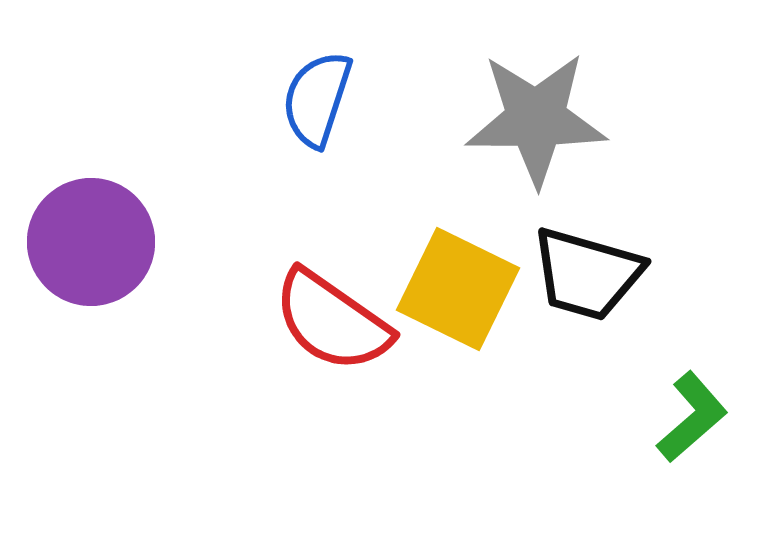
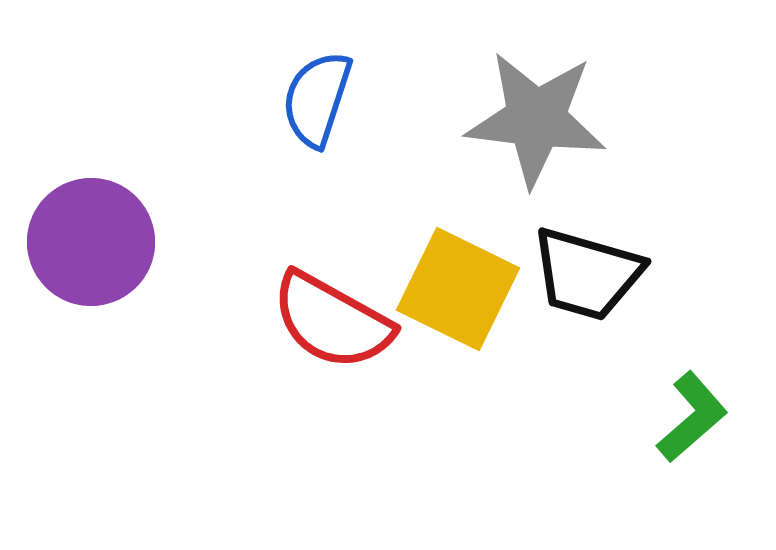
gray star: rotated 7 degrees clockwise
red semicircle: rotated 6 degrees counterclockwise
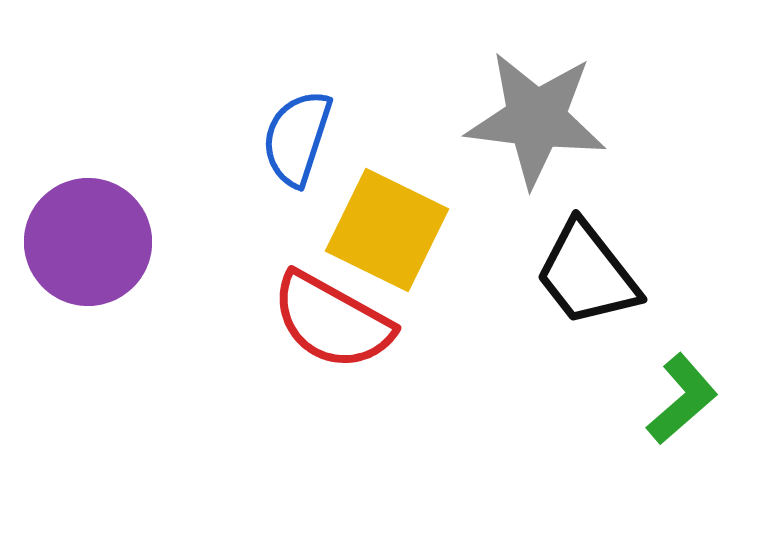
blue semicircle: moved 20 px left, 39 px down
purple circle: moved 3 px left
black trapezoid: rotated 36 degrees clockwise
yellow square: moved 71 px left, 59 px up
green L-shape: moved 10 px left, 18 px up
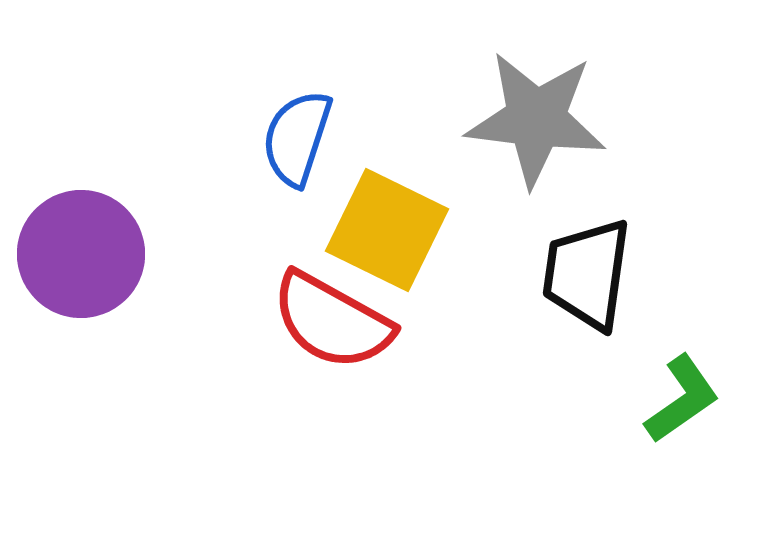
purple circle: moved 7 px left, 12 px down
black trapezoid: rotated 46 degrees clockwise
green L-shape: rotated 6 degrees clockwise
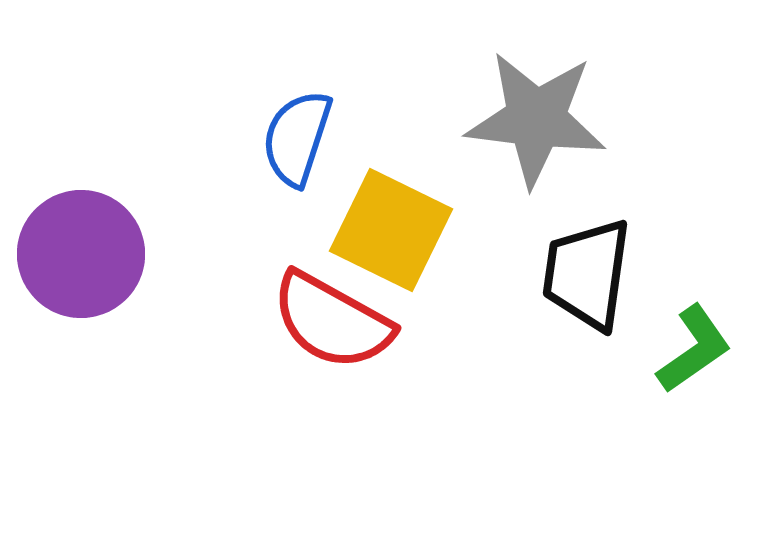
yellow square: moved 4 px right
green L-shape: moved 12 px right, 50 px up
